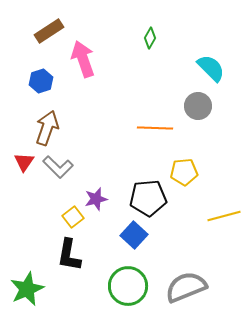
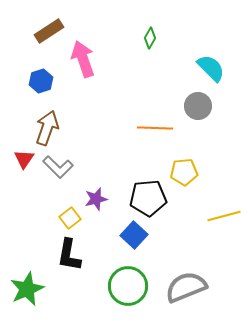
red triangle: moved 3 px up
yellow square: moved 3 px left, 1 px down
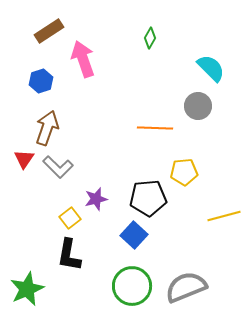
green circle: moved 4 px right
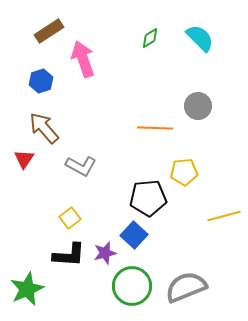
green diamond: rotated 30 degrees clockwise
cyan semicircle: moved 11 px left, 30 px up
brown arrow: moved 3 px left; rotated 60 degrees counterclockwise
gray L-shape: moved 23 px right, 1 px up; rotated 16 degrees counterclockwise
purple star: moved 9 px right, 54 px down
black L-shape: rotated 96 degrees counterclockwise
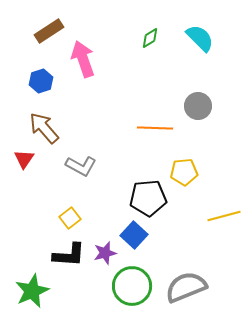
green star: moved 5 px right, 2 px down
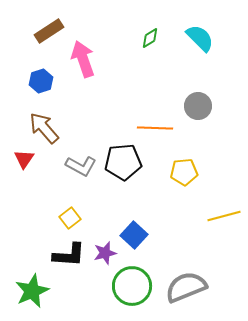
black pentagon: moved 25 px left, 36 px up
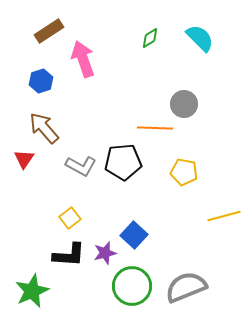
gray circle: moved 14 px left, 2 px up
yellow pentagon: rotated 16 degrees clockwise
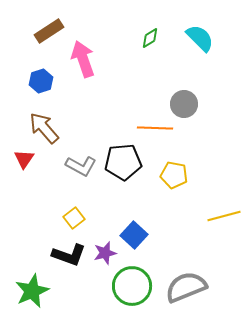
yellow pentagon: moved 10 px left, 3 px down
yellow square: moved 4 px right
black L-shape: rotated 16 degrees clockwise
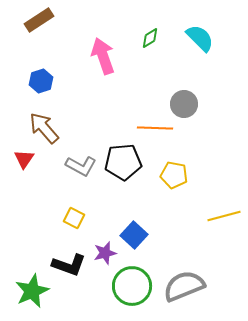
brown rectangle: moved 10 px left, 11 px up
pink arrow: moved 20 px right, 3 px up
yellow square: rotated 25 degrees counterclockwise
black L-shape: moved 10 px down
gray semicircle: moved 2 px left, 1 px up
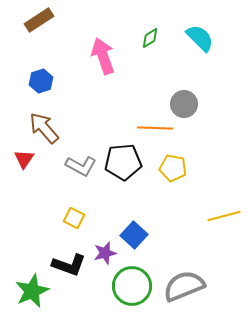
yellow pentagon: moved 1 px left, 7 px up
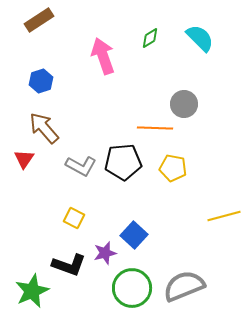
green circle: moved 2 px down
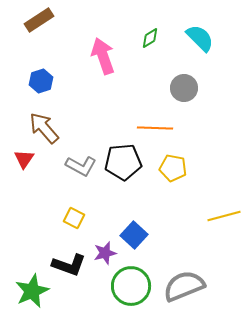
gray circle: moved 16 px up
green circle: moved 1 px left, 2 px up
